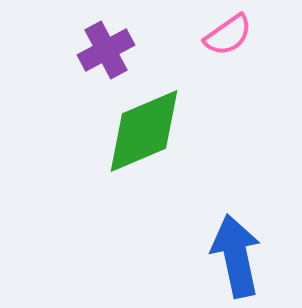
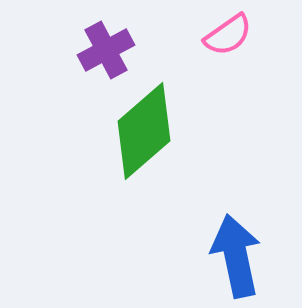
green diamond: rotated 18 degrees counterclockwise
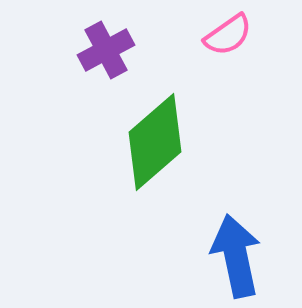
green diamond: moved 11 px right, 11 px down
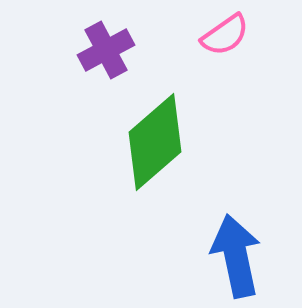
pink semicircle: moved 3 px left
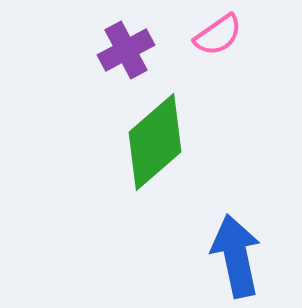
pink semicircle: moved 7 px left
purple cross: moved 20 px right
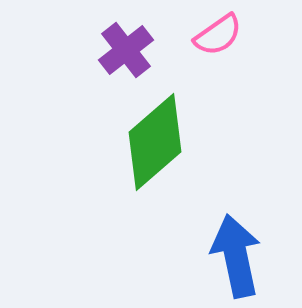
purple cross: rotated 10 degrees counterclockwise
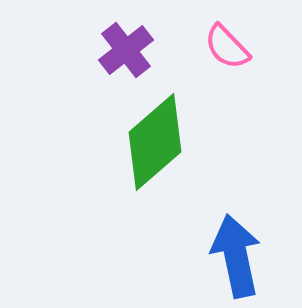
pink semicircle: moved 9 px right, 12 px down; rotated 81 degrees clockwise
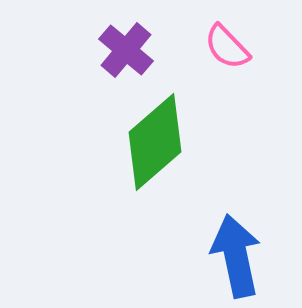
purple cross: rotated 12 degrees counterclockwise
